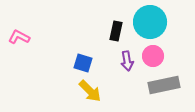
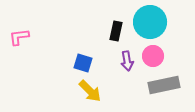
pink L-shape: rotated 35 degrees counterclockwise
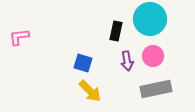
cyan circle: moved 3 px up
gray rectangle: moved 8 px left, 4 px down
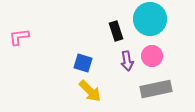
black rectangle: rotated 30 degrees counterclockwise
pink circle: moved 1 px left
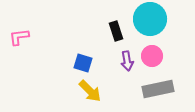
gray rectangle: moved 2 px right
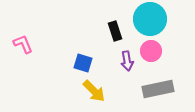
black rectangle: moved 1 px left
pink L-shape: moved 4 px right, 7 px down; rotated 75 degrees clockwise
pink circle: moved 1 px left, 5 px up
yellow arrow: moved 4 px right
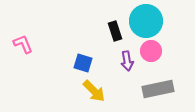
cyan circle: moved 4 px left, 2 px down
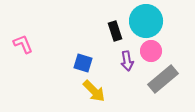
gray rectangle: moved 5 px right, 10 px up; rotated 28 degrees counterclockwise
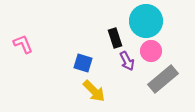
black rectangle: moved 7 px down
purple arrow: rotated 18 degrees counterclockwise
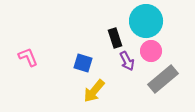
pink L-shape: moved 5 px right, 13 px down
yellow arrow: rotated 85 degrees clockwise
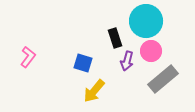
pink L-shape: rotated 60 degrees clockwise
purple arrow: rotated 42 degrees clockwise
